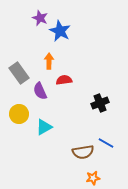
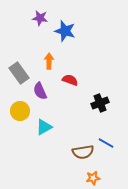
purple star: rotated 14 degrees counterclockwise
blue star: moved 5 px right; rotated 10 degrees counterclockwise
red semicircle: moved 6 px right; rotated 28 degrees clockwise
yellow circle: moved 1 px right, 3 px up
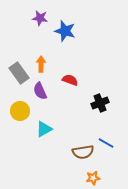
orange arrow: moved 8 px left, 3 px down
cyan triangle: moved 2 px down
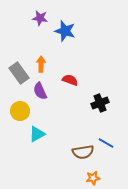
cyan triangle: moved 7 px left, 5 px down
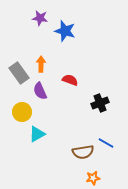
yellow circle: moved 2 px right, 1 px down
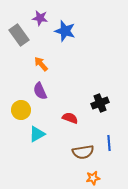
orange arrow: rotated 42 degrees counterclockwise
gray rectangle: moved 38 px up
red semicircle: moved 38 px down
yellow circle: moved 1 px left, 2 px up
blue line: moved 3 px right; rotated 56 degrees clockwise
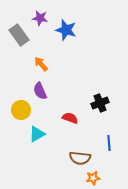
blue star: moved 1 px right, 1 px up
brown semicircle: moved 3 px left, 6 px down; rotated 15 degrees clockwise
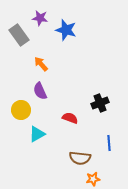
orange star: moved 1 px down
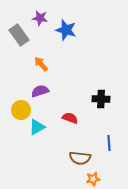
purple semicircle: rotated 96 degrees clockwise
black cross: moved 1 px right, 4 px up; rotated 24 degrees clockwise
cyan triangle: moved 7 px up
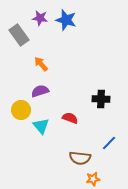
blue star: moved 10 px up
cyan triangle: moved 4 px right, 1 px up; rotated 42 degrees counterclockwise
blue line: rotated 49 degrees clockwise
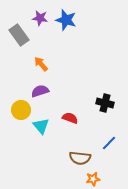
black cross: moved 4 px right, 4 px down; rotated 12 degrees clockwise
